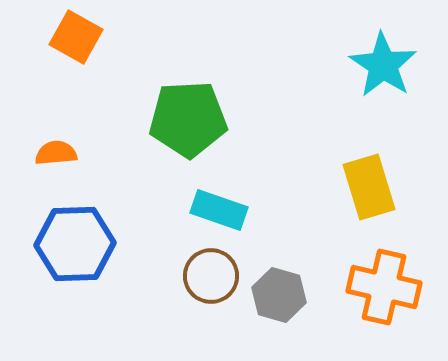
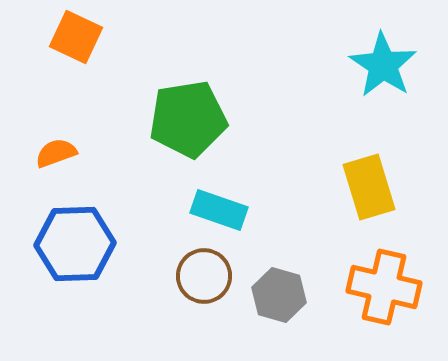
orange square: rotated 4 degrees counterclockwise
green pentagon: rotated 6 degrees counterclockwise
orange semicircle: rotated 15 degrees counterclockwise
brown circle: moved 7 px left
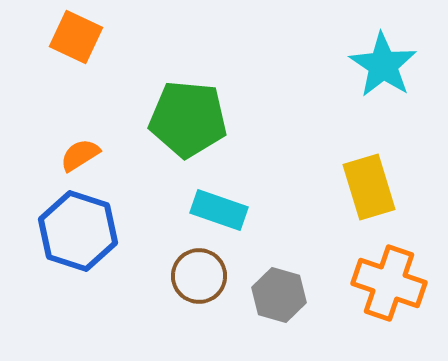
green pentagon: rotated 14 degrees clockwise
orange semicircle: moved 24 px right, 2 px down; rotated 12 degrees counterclockwise
blue hexagon: moved 3 px right, 13 px up; rotated 20 degrees clockwise
brown circle: moved 5 px left
orange cross: moved 5 px right, 4 px up; rotated 6 degrees clockwise
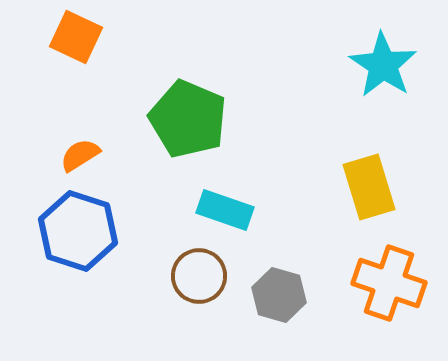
green pentagon: rotated 18 degrees clockwise
cyan rectangle: moved 6 px right
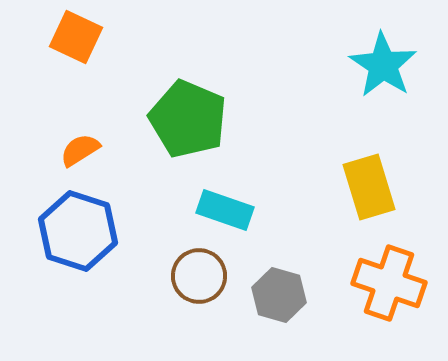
orange semicircle: moved 5 px up
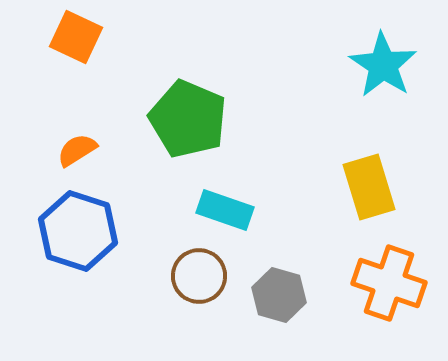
orange semicircle: moved 3 px left
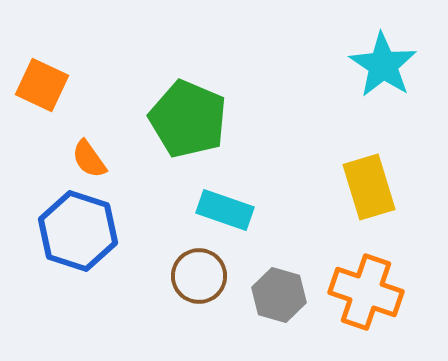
orange square: moved 34 px left, 48 px down
orange semicircle: moved 12 px right, 9 px down; rotated 93 degrees counterclockwise
orange cross: moved 23 px left, 9 px down
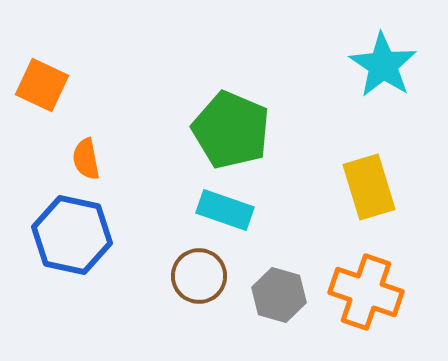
green pentagon: moved 43 px right, 11 px down
orange semicircle: moved 3 px left; rotated 24 degrees clockwise
blue hexagon: moved 6 px left, 4 px down; rotated 6 degrees counterclockwise
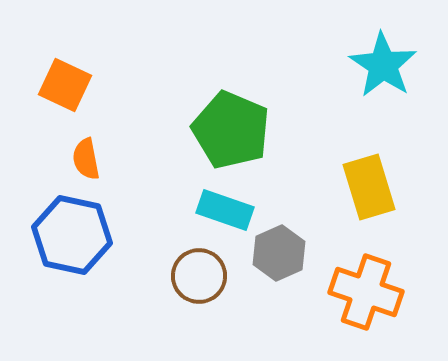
orange square: moved 23 px right
gray hexagon: moved 42 px up; rotated 20 degrees clockwise
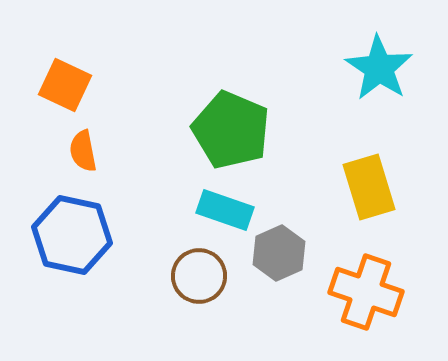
cyan star: moved 4 px left, 3 px down
orange semicircle: moved 3 px left, 8 px up
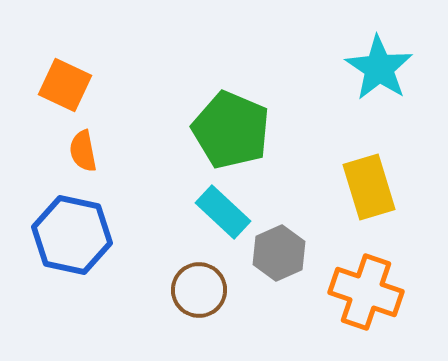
cyan rectangle: moved 2 px left, 2 px down; rotated 24 degrees clockwise
brown circle: moved 14 px down
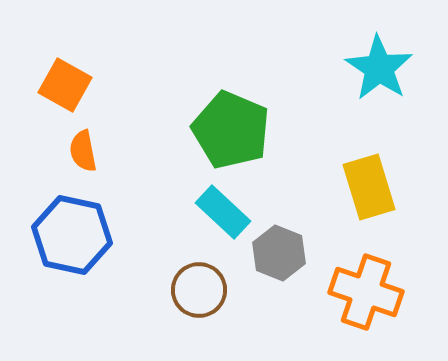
orange square: rotated 4 degrees clockwise
gray hexagon: rotated 14 degrees counterclockwise
